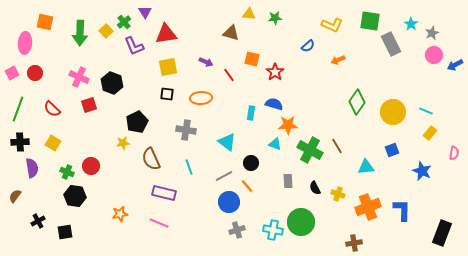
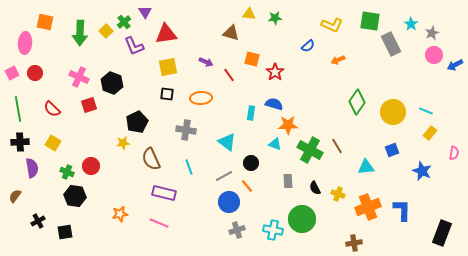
green line at (18, 109): rotated 30 degrees counterclockwise
green circle at (301, 222): moved 1 px right, 3 px up
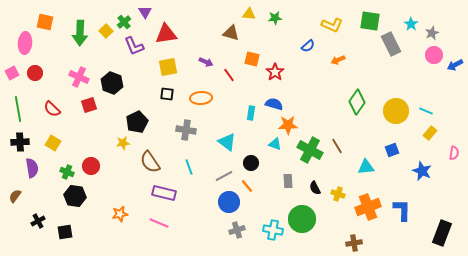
yellow circle at (393, 112): moved 3 px right, 1 px up
brown semicircle at (151, 159): moved 1 px left, 3 px down; rotated 10 degrees counterclockwise
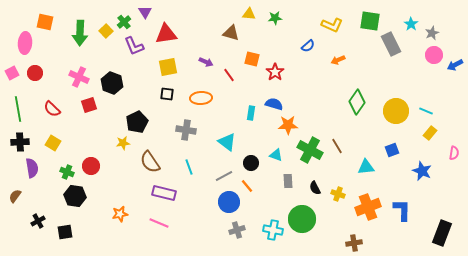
cyan triangle at (275, 144): moved 1 px right, 11 px down
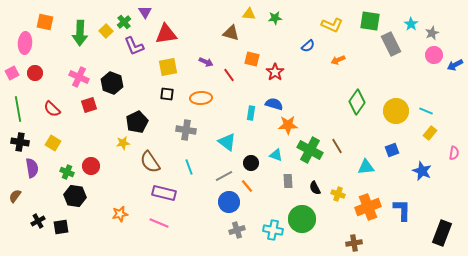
black cross at (20, 142): rotated 12 degrees clockwise
black square at (65, 232): moved 4 px left, 5 px up
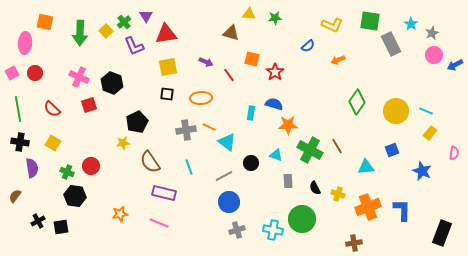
purple triangle at (145, 12): moved 1 px right, 4 px down
gray cross at (186, 130): rotated 18 degrees counterclockwise
orange line at (247, 186): moved 38 px left, 59 px up; rotated 24 degrees counterclockwise
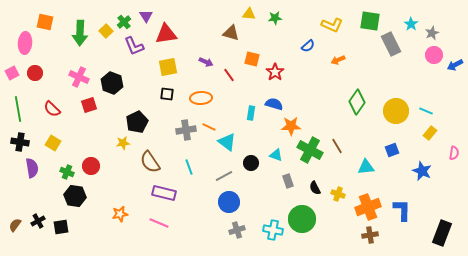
orange star at (288, 125): moved 3 px right, 1 px down
gray rectangle at (288, 181): rotated 16 degrees counterclockwise
brown semicircle at (15, 196): moved 29 px down
brown cross at (354, 243): moved 16 px right, 8 px up
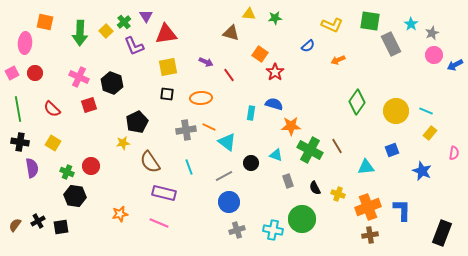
orange square at (252, 59): moved 8 px right, 5 px up; rotated 21 degrees clockwise
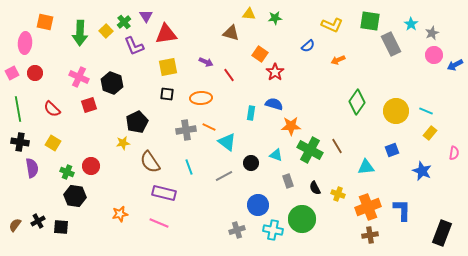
blue circle at (229, 202): moved 29 px right, 3 px down
black square at (61, 227): rotated 14 degrees clockwise
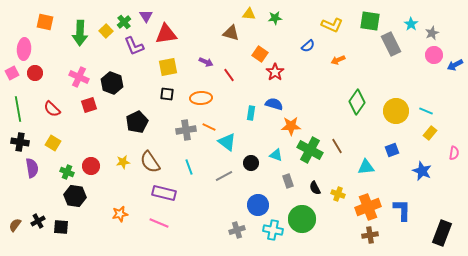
pink ellipse at (25, 43): moved 1 px left, 6 px down
yellow star at (123, 143): moved 19 px down
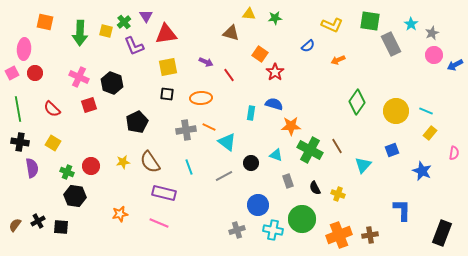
yellow square at (106, 31): rotated 32 degrees counterclockwise
cyan triangle at (366, 167): moved 3 px left, 2 px up; rotated 42 degrees counterclockwise
orange cross at (368, 207): moved 29 px left, 28 px down
